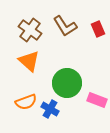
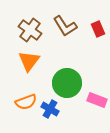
orange triangle: rotated 25 degrees clockwise
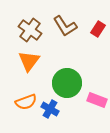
red rectangle: rotated 56 degrees clockwise
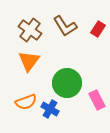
pink rectangle: rotated 42 degrees clockwise
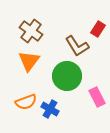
brown L-shape: moved 12 px right, 20 px down
brown cross: moved 1 px right, 1 px down
green circle: moved 7 px up
pink rectangle: moved 3 px up
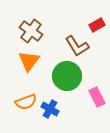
red rectangle: moved 1 px left, 4 px up; rotated 28 degrees clockwise
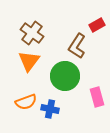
brown cross: moved 1 px right, 2 px down
brown L-shape: rotated 65 degrees clockwise
green circle: moved 2 px left
pink rectangle: rotated 12 degrees clockwise
blue cross: rotated 18 degrees counterclockwise
